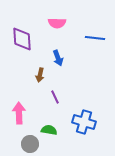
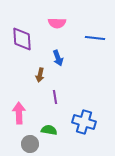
purple line: rotated 16 degrees clockwise
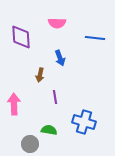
purple diamond: moved 1 px left, 2 px up
blue arrow: moved 2 px right
pink arrow: moved 5 px left, 9 px up
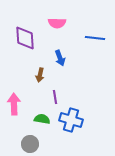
purple diamond: moved 4 px right, 1 px down
blue cross: moved 13 px left, 2 px up
green semicircle: moved 7 px left, 11 px up
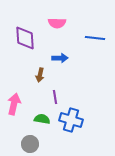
blue arrow: rotated 70 degrees counterclockwise
pink arrow: rotated 15 degrees clockwise
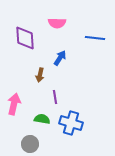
blue arrow: rotated 56 degrees counterclockwise
blue cross: moved 3 px down
